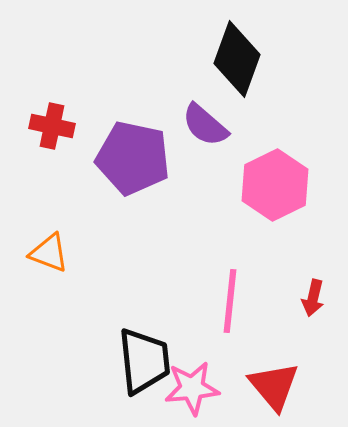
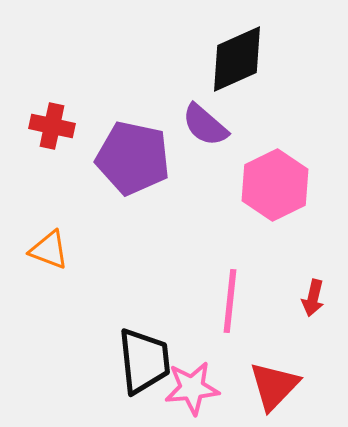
black diamond: rotated 46 degrees clockwise
orange triangle: moved 3 px up
red triangle: rotated 24 degrees clockwise
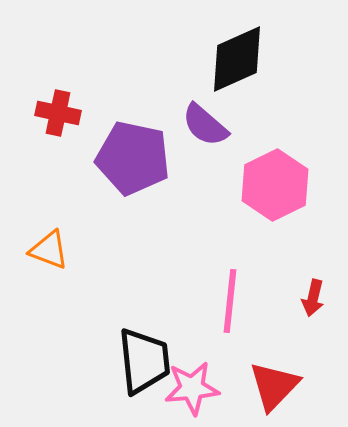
red cross: moved 6 px right, 13 px up
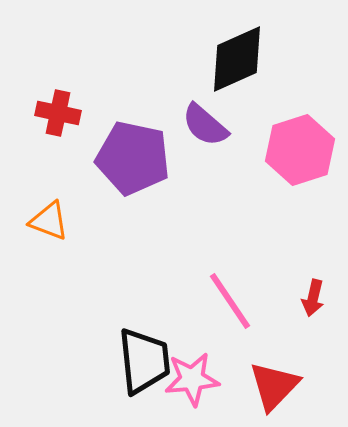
pink hexagon: moved 25 px right, 35 px up; rotated 8 degrees clockwise
orange triangle: moved 29 px up
pink line: rotated 40 degrees counterclockwise
pink star: moved 9 px up
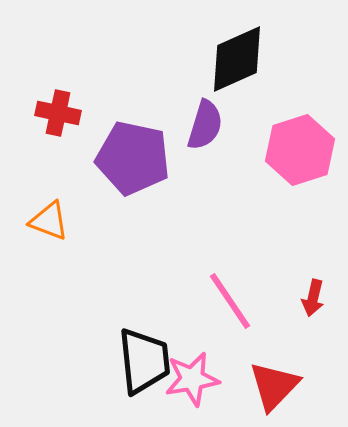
purple semicircle: rotated 114 degrees counterclockwise
pink star: rotated 4 degrees counterclockwise
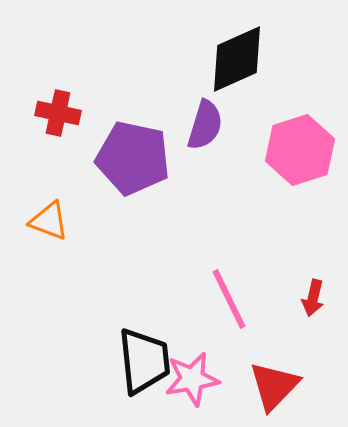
pink line: moved 1 px left, 2 px up; rotated 8 degrees clockwise
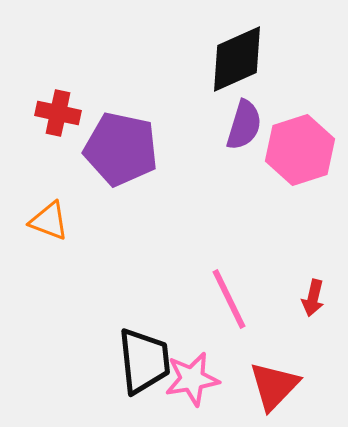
purple semicircle: moved 39 px right
purple pentagon: moved 12 px left, 9 px up
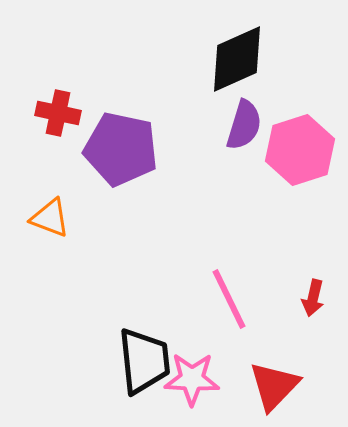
orange triangle: moved 1 px right, 3 px up
pink star: rotated 12 degrees clockwise
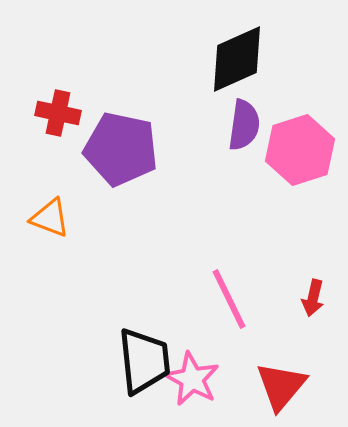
purple semicircle: rotated 9 degrees counterclockwise
pink star: rotated 26 degrees clockwise
red triangle: moved 7 px right; rotated 4 degrees counterclockwise
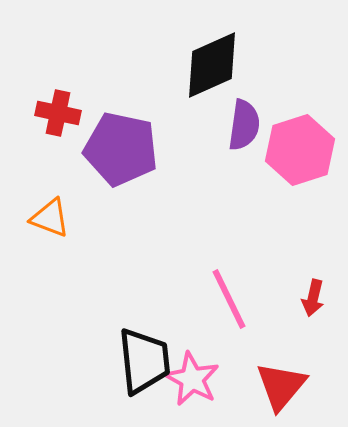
black diamond: moved 25 px left, 6 px down
